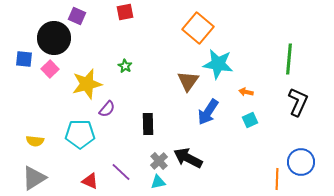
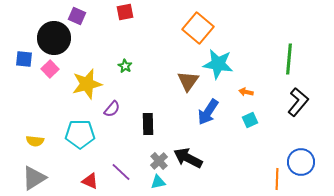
black L-shape: rotated 16 degrees clockwise
purple semicircle: moved 5 px right
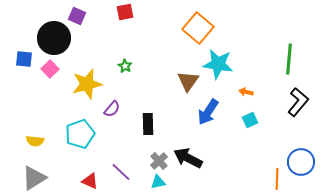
cyan pentagon: rotated 20 degrees counterclockwise
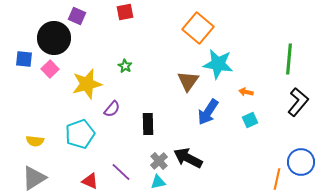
orange line: rotated 10 degrees clockwise
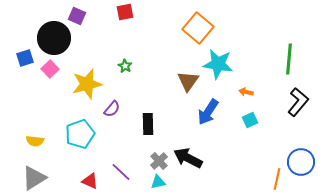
blue square: moved 1 px right, 1 px up; rotated 24 degrees counterclockwise
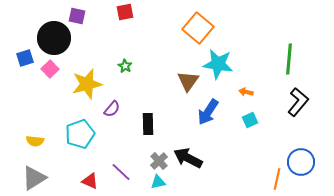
purple square: rotated 12 degrees counterclockwise
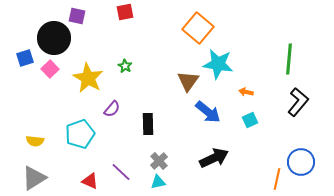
yellow star: moved 1 px right, 6 px up; rotated 28 degrees counterclockwise
blue arrow: rotated 84 degrees counterclockwise
black arrow: moved 26 px right; rotated 128 degrees clockwise
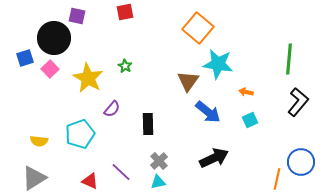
yellow semicircle: moved 4 px right
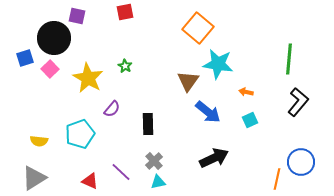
gray cross: moved 5 px left
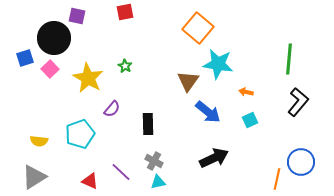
gray cross: rotated 18 degrees counterclockwise
gray triangle: moved 1 px up
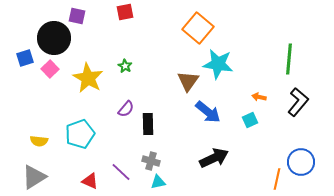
orange arrow: moved 13 px right, 5 px down
purple semicircle: moved 14 px right
gray cross: moved 3 px left; rotated 12 degrees counterclockwise
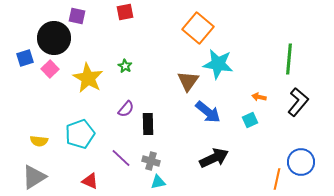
purple line: moved 14 px up
